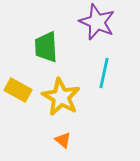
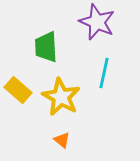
yellow rectangle: rotated 12 degrees clockwise
orange triangle: moved 1 px left
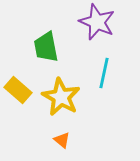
green trapezoid: rotated 8 degrees counterclockwise
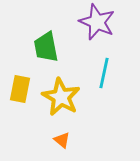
yellow rectangle: moved 2 px right, 1 px up; rotated 60 degrees clockwise
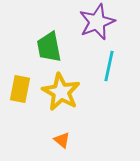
purple star: rotated 27 degrees clockwise
green trapezoid: moved 3 px right
cyan line: moved 5 px right, 7 px up
yellow star: moved 5 px up
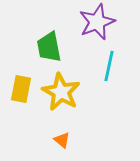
yellow rectangle: moved 1 px right
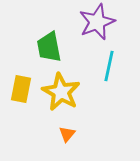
orange triangle: moved 5 px right, 6 px up; rotated 30 degrees clockwise
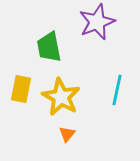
cyan line: moved 8 px right, 24 px down
yellow star: moved 5 px down
